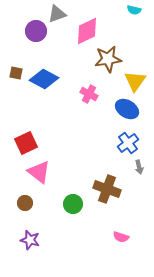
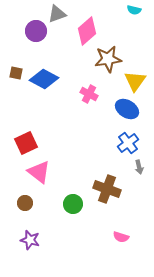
pink diamond: rotated 16 degrees counterclockwise
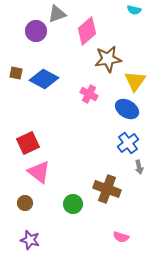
red square: moved 2 px right
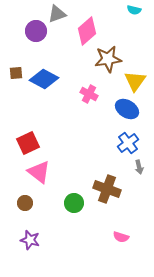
brown square: rotated 16 degrees counterclockwise
green circle: moved 1 px right, 1 px up
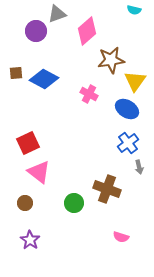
brown star: moved 3 px right, 1 px down
purple star: rotated 18 degrees clockwise
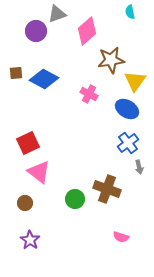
cyan semicircle: moved 4 px left, 2 px down; rotated 64 degrees clockwise
green circle: moved 1 px right, 4 px up
